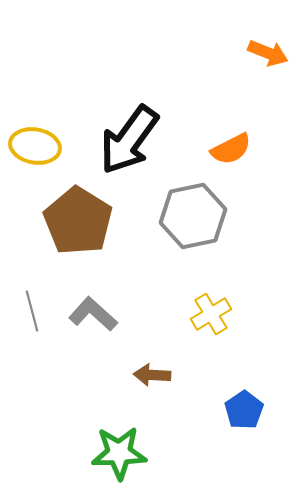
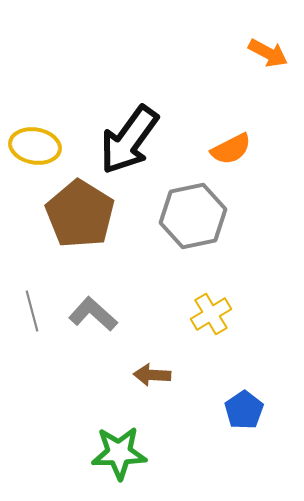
orange arrow: rotated 6 degrees clockwise
brown pentagon: moved 2 px right, 7 px up
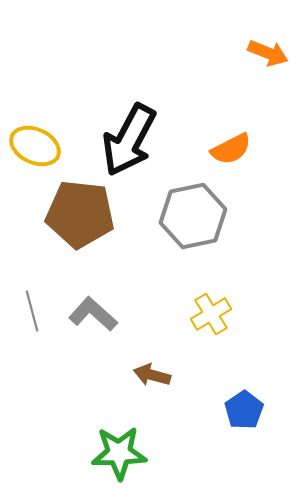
orange arrow: rotated 6 degrees counterclockwise
black arrow: rotated 8 degrees counterclockwise
yellow ellipse: rotated 15 degrees clockwise
brown pentagon: rotated 26 degrees counterclockwise
brown arrow: rotated 12 degrees clockwise
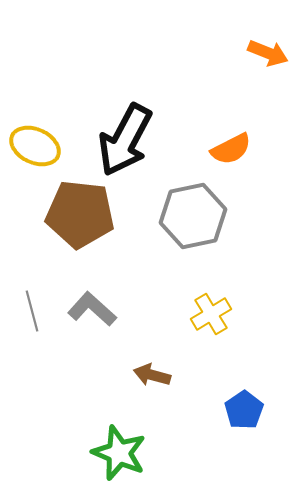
black arrow: moved 4 px left
gray L-shape: moved 1 px left, 5 px up
green star: rotated 24 degrees clockwise
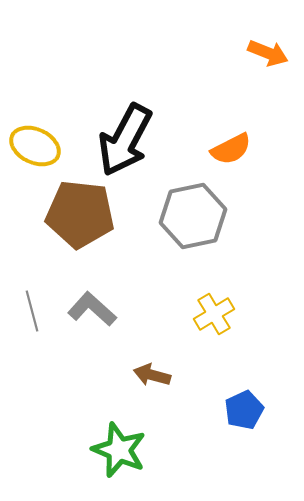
yellow cross: moved 3 px right
blue pentagon: rotated 9 degrees clockwise
green star: moved 3 px up
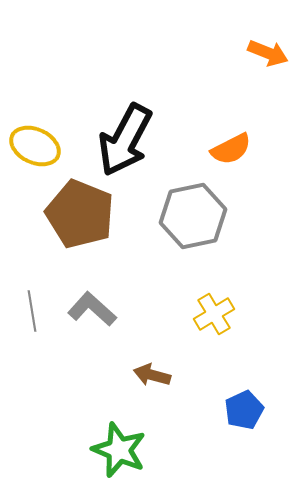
brown pentagon: rotated 16 degrees clockwise
gray line: rotated 6 degrees clockwise
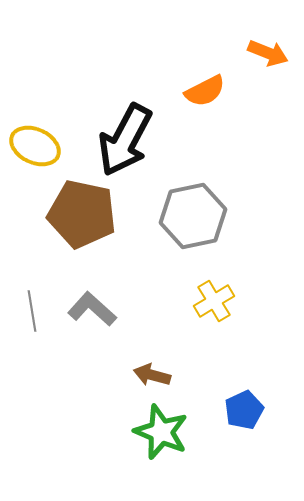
orange semicircle: moved 26 px left, 58 px up
brown pentagon: moved 2 px right; rotated 10 degrees counterclockwise
yellow cross: moved 13 px up
green star: moved 42 px right, 18 px up
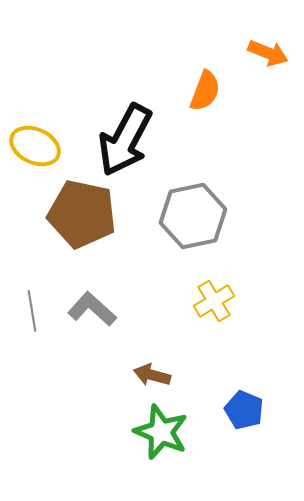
orange semicircle: rotated 42 degrees counterclockwise
blue pentagon: rotated 24 degrees counterclockwise
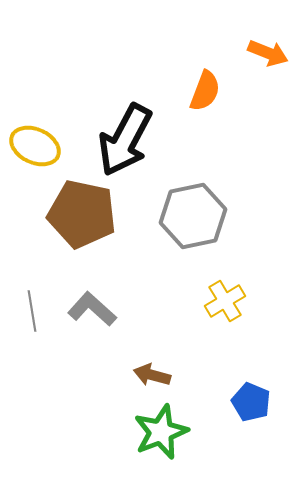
yellow cross: moved 11 px right
blue pentagon: moved 7 px right, 8 px up
green star: rotated 28 degrees clockwise
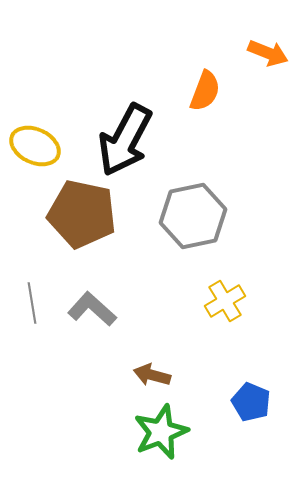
gray line: moved 8 px up
